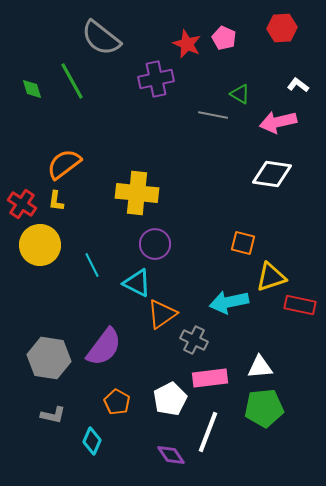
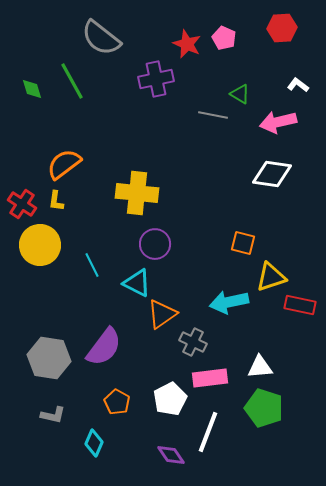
gray cross: moved 1 px left, 2 px down
green pentagon: rotated 24 degrees clockwise
cyan diamond: moved 2 px right, 2 px down
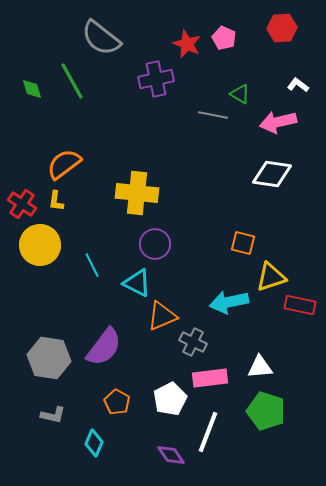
orange triangle: moved 2 px down; rotated 12 degrees clockwise
green pentagon: moved 2 px right, 3 px down
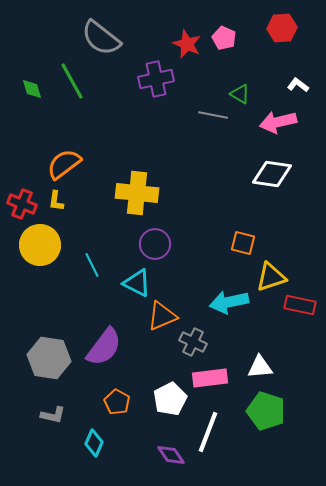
red cross: rotated 12 degrees counterclockwise
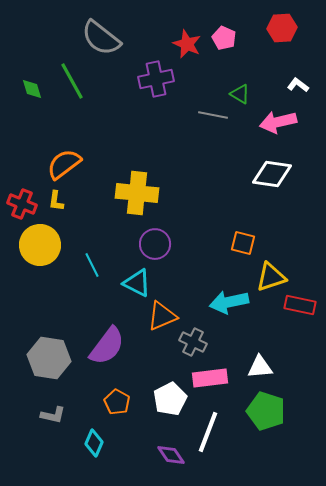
purple semicircle: moved 3 px right, 1 px up
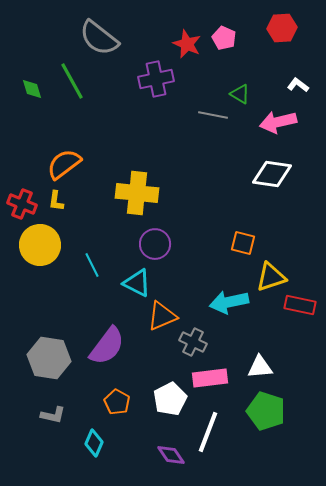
gray semicircle: moved 2 px left
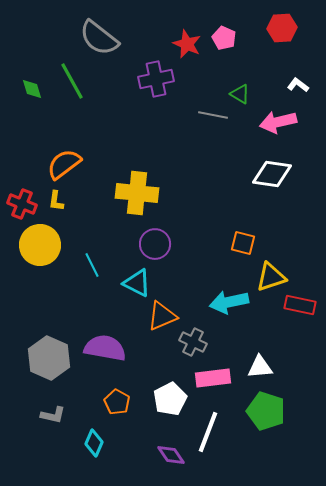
purple semicircle: moved 2 px left, 2 px down; rotated 117 degrees counterclockwise
gray hexagon: rotated 15 degrees clockwise
pink rectangle: moved 3 px right
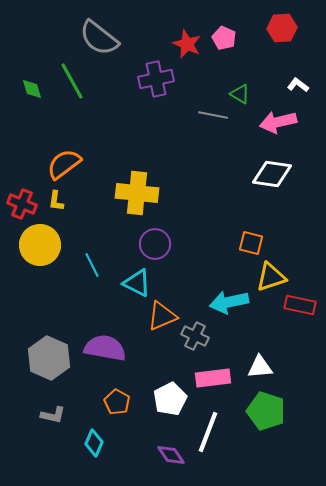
orange square: moved 8 px right
gray cross: moved 2 px right, 6 px up
